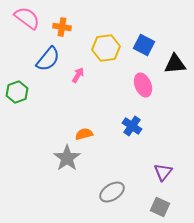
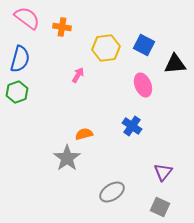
blue semicircle: moved 28 px left; rotated 24 degrees counterclockwise
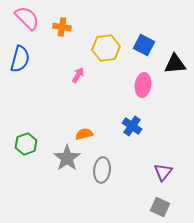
pink semicircle: rotated 8 degrees clockwise
pink ellipse: rotated 30 degrees clockwise
green hexagon: moved 9 px right, 52 px down
gray ellipse: moved 10 px left, 22 px up; rotated 50 degrees counterclockwise
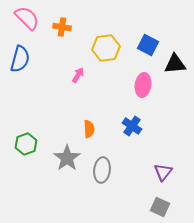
blue square: moved 4 px right
orange semicircle: moved 5 px right, 5 px up; rotated 102 degrees clockwise
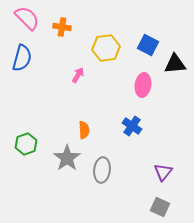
blue semicircle: moved 2 px right, 1 px up
orange semicircle: moved 5 px left, 1 px down
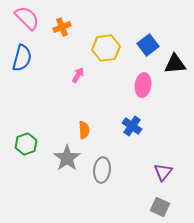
orange cross: rotated 30 degrees counterclockwise
blue square: rotated 25 degrees clockwise
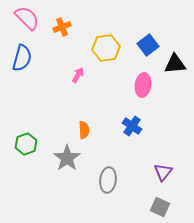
gray ellipse: moved 6 px right, 10 px down
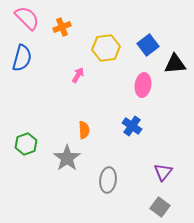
gray square: rotated 12 degrees clockwise
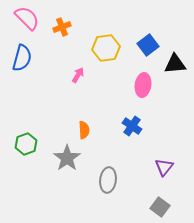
purple triangle: moved 1 px right, 5 px up
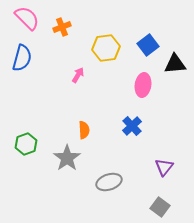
blue cross: rotated 12 degrees clockwise
gray ellipse: moved 1 px right, 2 px down; rotated 65 degrees clockwise
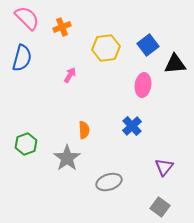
pink arrow: moved 8 px left
